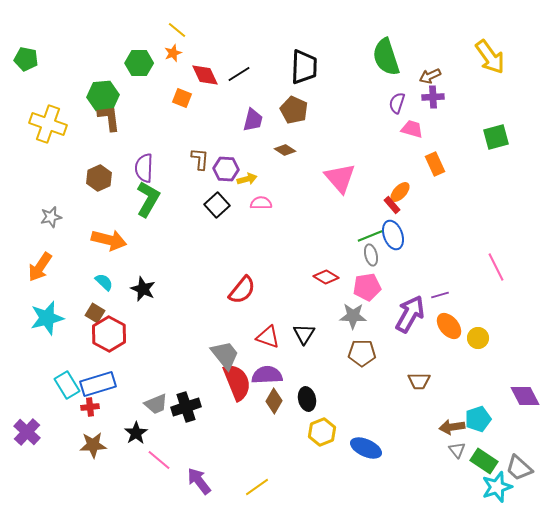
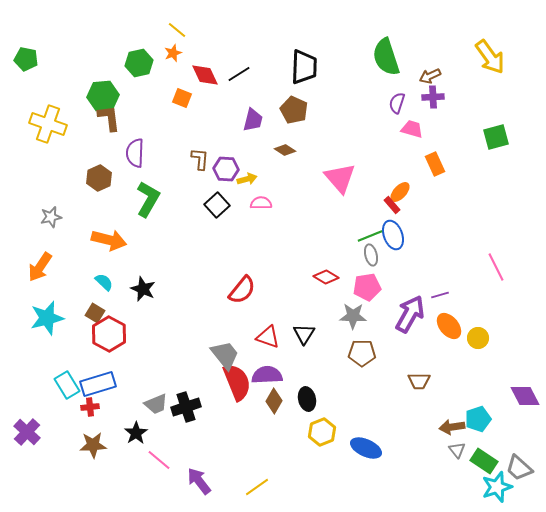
green hexagon at (139, 63): rotated 12 degrees counterclockwise
purple semicircle at (144, 168): moved 9 px left, 15 px up
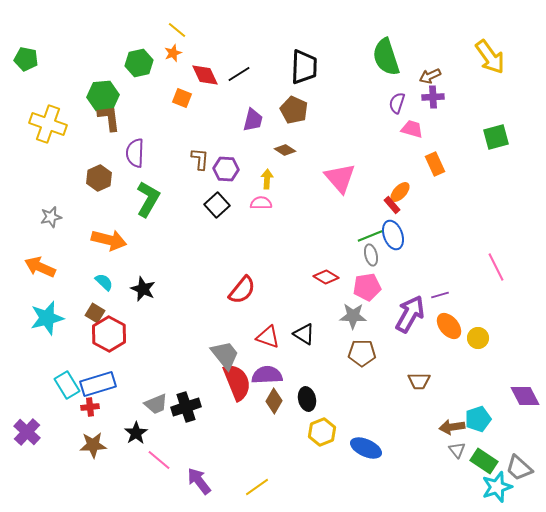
yellow arrow at (247, 179): moved 20 px right; rotated 72 degrees counterclockwise
orange arrow at (40, 267): rotated 80 degrees clockwise
black triangle at (304, 334): rotated 30 degrees counterclockwise
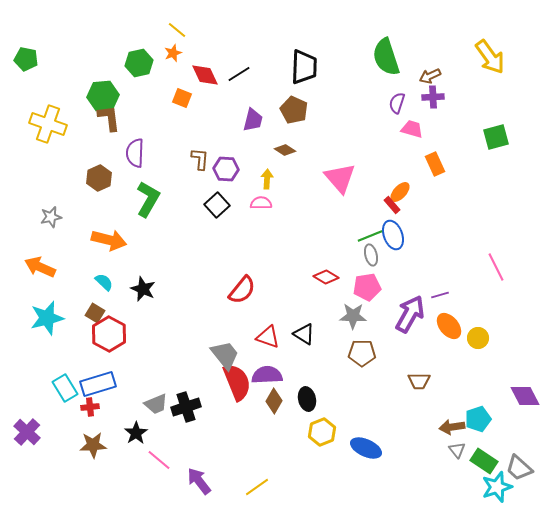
cyan rectangle at (67, 385): moved 2 px left, 3 px down
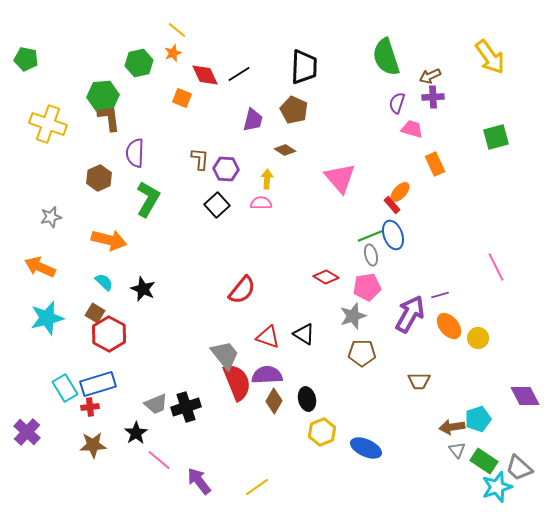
gray star at (353, 316): rotated 20 degrees counterclockwise
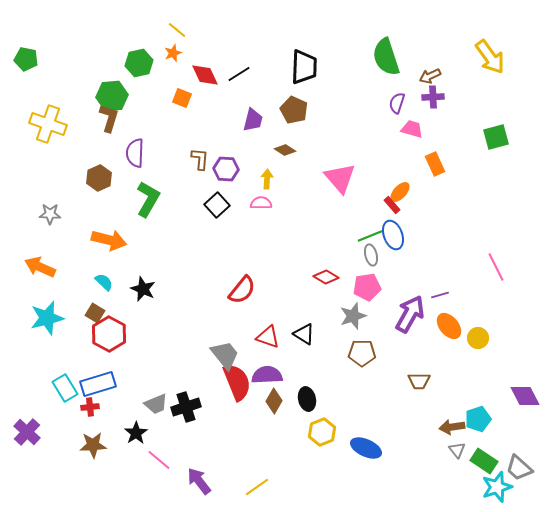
green hexagon at (103, 96): moved 9 px right
brown L-shape at (109, 118): rotated 24 degrees clockwise
gray star at (51, 217): moved 1 px left, 3 px up; rotated 15 degrees clockwise
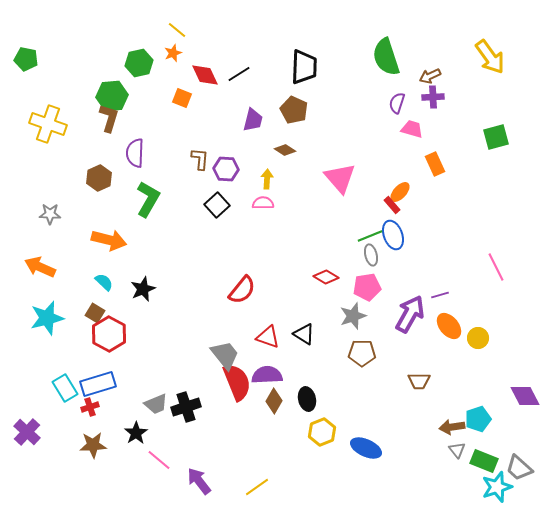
pink semicircle at (261, 203): moved 2 px right
black star at (143, 289): rotated 25 degrees clockwise
red cross at (90, 407): rotated 12 degrees counterclockwise
green rectangle at (484, 461): rotated 12 degrees counterclockwise
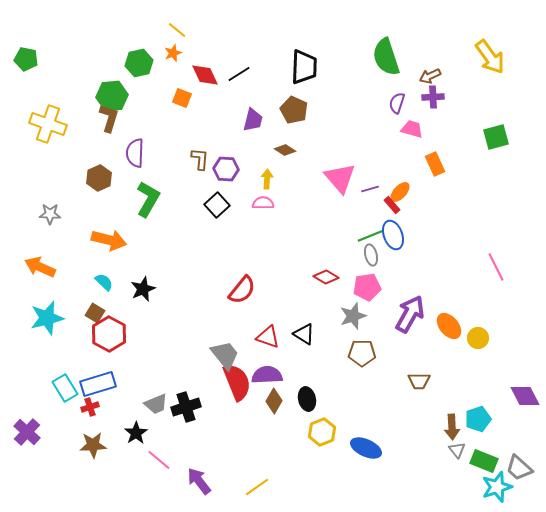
purple line at (440, 295): moved 70 px left, 106 px up
brown arrow at (452, 427): rotated 85 degrees counterclockwise
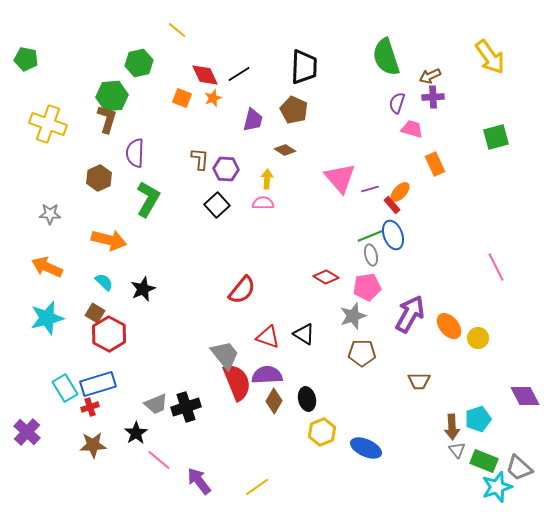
orange star at (173, 53): moved 40 px right, 45 px down
brown L-shape at (109, 118): moved 2 px left, 1 px down
orange arrow at (40, 267): moved 7 px right
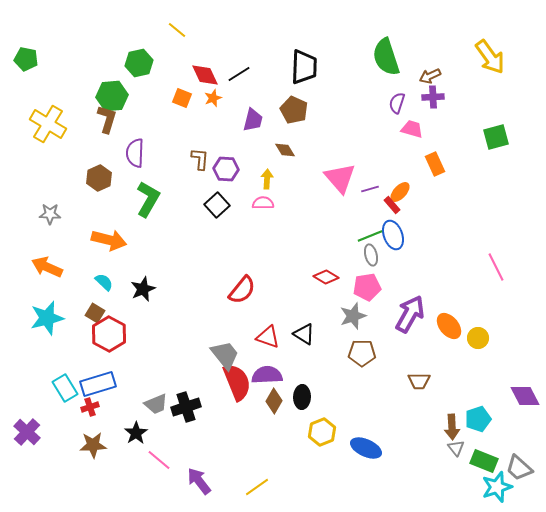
yellow cross at (48, 124): rotated 12 degrees clockwise
brown diamond at (285, 150): rotated 25 degrees clockwise
black ellipse at (307, 399): moved 5 px left, 2 px up; rotated 15 degrees clockwise
gray triangle at (457, 450): moved 1 px left, 2 px up
